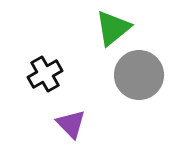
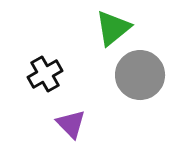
gray circle: moved 1 px right
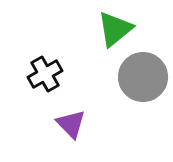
green triangle: moved 2 px right, 1 px down
gray circle: moved 3 px right, 2 px down
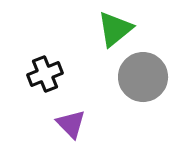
black cross: rotated 8 degrees clockwise
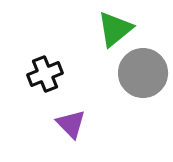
gray circle: moved 4 px up
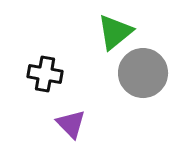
green triangle: moved 3 px down
black cross: rotated 32 degrees clockwise
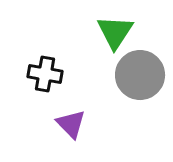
green triangle: rotated 18 degrees counterclockwise
gray circle: moved 3 px left, 2 px down
